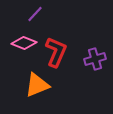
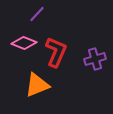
purple line: moved 2 px right
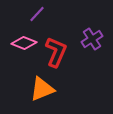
purple cross: moved 3 px left, 20 px up; rotated 15 degrees counterclockwise
orange triangle: moved 5 px right, 4 px down
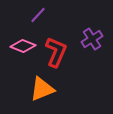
purple line: moved 1 px right, 1 px down
pink diamond: moved 1 px left, 3 px down
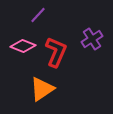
orange triangle: rotated 12 degrees counterclockwise
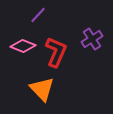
orange triangle: rotated 40 degrees counterclockwise
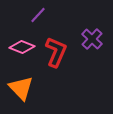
purple cross: rotated 15 degrees counterclockwise
pink diamond: moved 1 px left, 1 px down
orange triangle: moved 21 px left, 1 px up
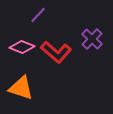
red L-shape: rotated 108 degrees clockwise
orange triangle: rotated 28 degrees counterclockwise
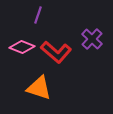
purple line: rotated 24 degrees counterclockwise
orange triangle: moved 18 px right
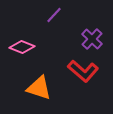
purple line: moved 16 px right; rotated 24 degrees clockwise
red L-shape: moved 27 px right, 19 px down
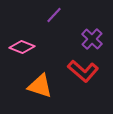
orange triangle: moved 1 px right, 2 px up
